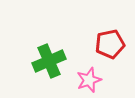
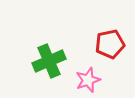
pink star: moved 1 px left
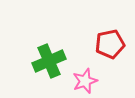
pink star: moved 3 px left, 1 px down
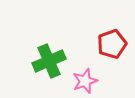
red pentagon: moved 2 px right; rotated 8 degrees counterclockwise
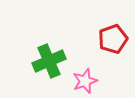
red pentagon: moved 1 px right, 5 px up
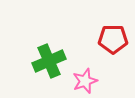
red pentagon: rotated 20 degrees clockwise
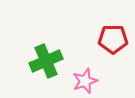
green cross: moved 3 px left
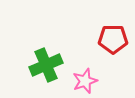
green cross: moved 4 px down
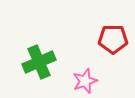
green cross: moved 7 px left, 3 px up
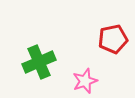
red pentagon: rotated 12 degrees counterclockwise
